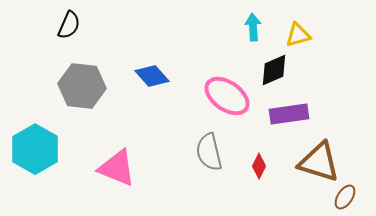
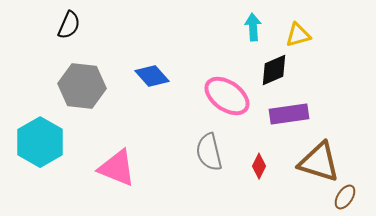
cyan hexagon: moved 5 px right, 7 px up
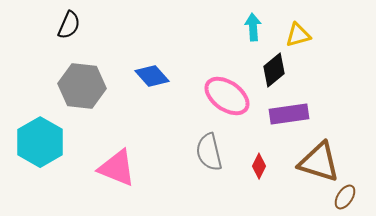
black diamond: rotated 16 degrees counterclockwise
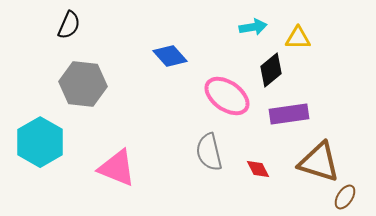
cyan arrow: rotated 84 degrees clockwise
yellow triangle: moved 3 px down; rotated 16 degrees clockwise
black diamond: moved 3 px left
blue diamond: moved 18 px right, 20 px up
gray hexagon: moved 1 px right, 2 px up
red diamond: moved 1 px left, 3 px down; rotated 55 degrees counterclockwise
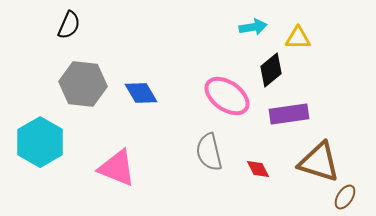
blue diamond: moved 29 px left, 37 px down; rotated 12 degrees clockwise
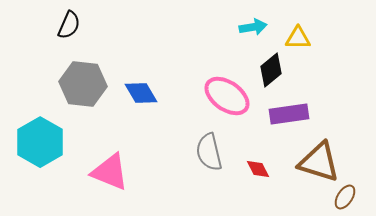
pink triangle: moved 7 px left, 4 px down
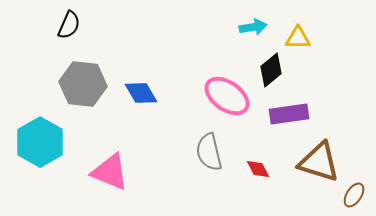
brown ellipse: moved 9 px right, 2 px up
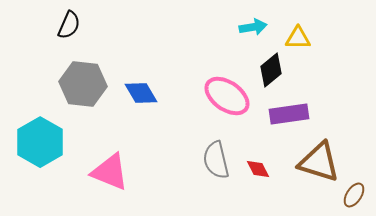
gray semicircle: moved 7 px right, 8 px down
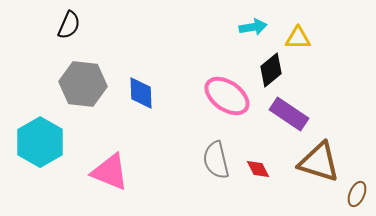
blue diamond: rotated 28 degrees clockwise
purple rectangle: rotated 42 degrees clockwise
brown ellipse: moved 3 px right, 1 px up; rotated 10 degrees counterclockwise
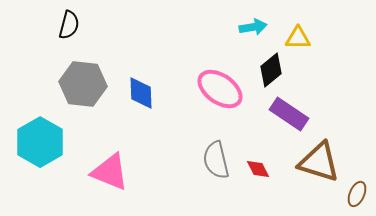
black semicircle: rotated 8 degrees counterclockwise
pink ellipse: moved 7 px left, 7 px up
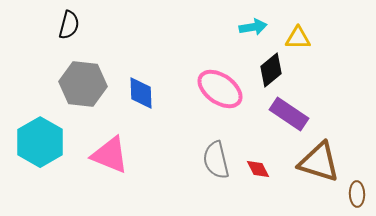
pink triangle: moved 17 px up
brown ellipse: rotated 25 degrees counterclockwise
